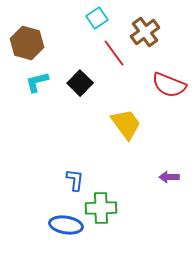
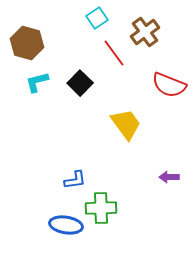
blue L-shape: rotated 75 degrees clockwise
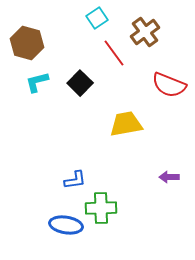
yellow trapezoid: rotated 64 degrees counterclockwise
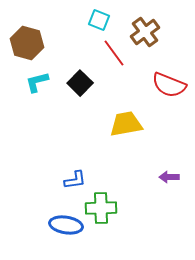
cyan square: moved 2 px right, 2 px down; rotated 35 degrees counterclockwise
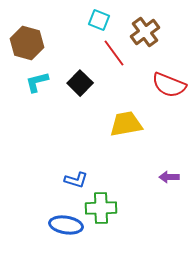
blue L-shape: moved 1 px right; rotated 25 degrees clockwise
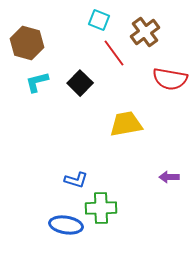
red semicircle: moved 1 px right, 6 px up; rotated 12 degrees counterclockwise
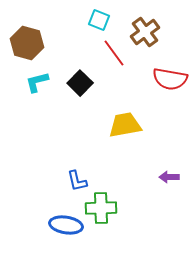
yellow trapezoid: moved 1 px left, 1 px down
blue L-shape: moved 1 px right, 1 px down; rotated 60 degrees clockwise
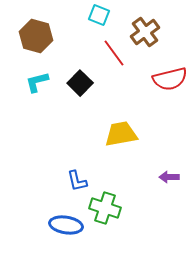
cyan square: moved 5 px up
brown hexagon: moved 9 px right, 7 px up
red semicircle: rotated 24 degrees counterclockwise
yellow trapezoid: moved 4 px left, 9 px down
green cross: moved 4 px right; rotated 20 degrees clockwise
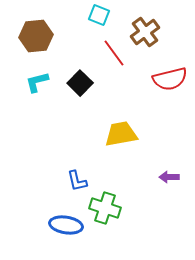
brown hexagon: rotated 20 degrees counterclockwise
